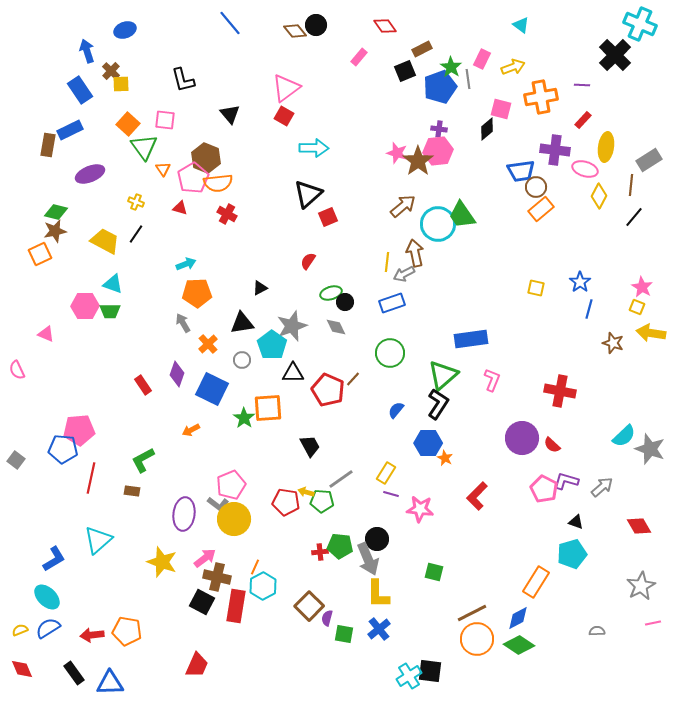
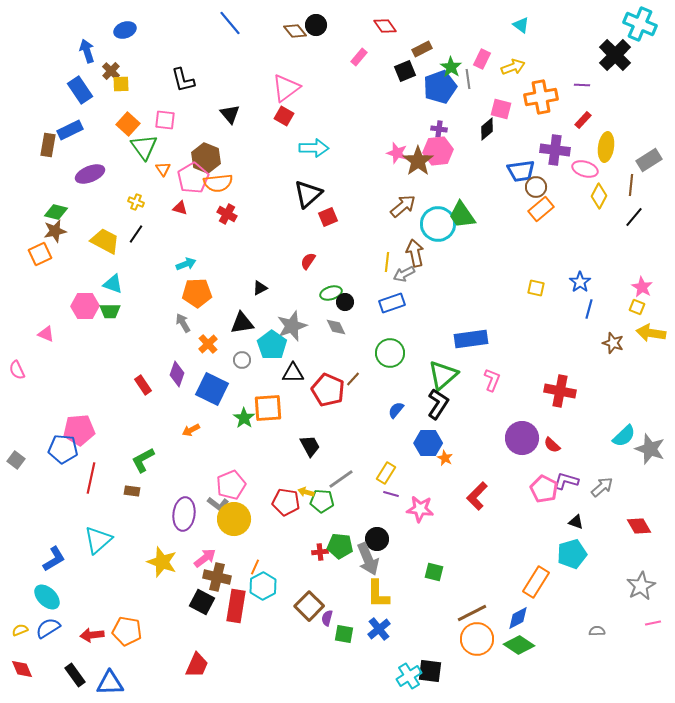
black rectangle at (74, 673): moved 1 px right, 2 px down
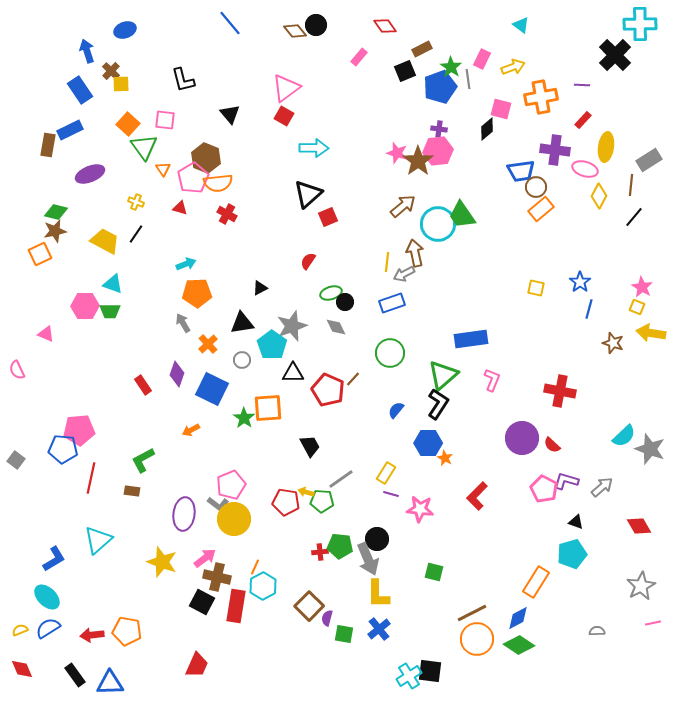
cyan cross at (640, 24): rotated 24 degrees counterclockwise
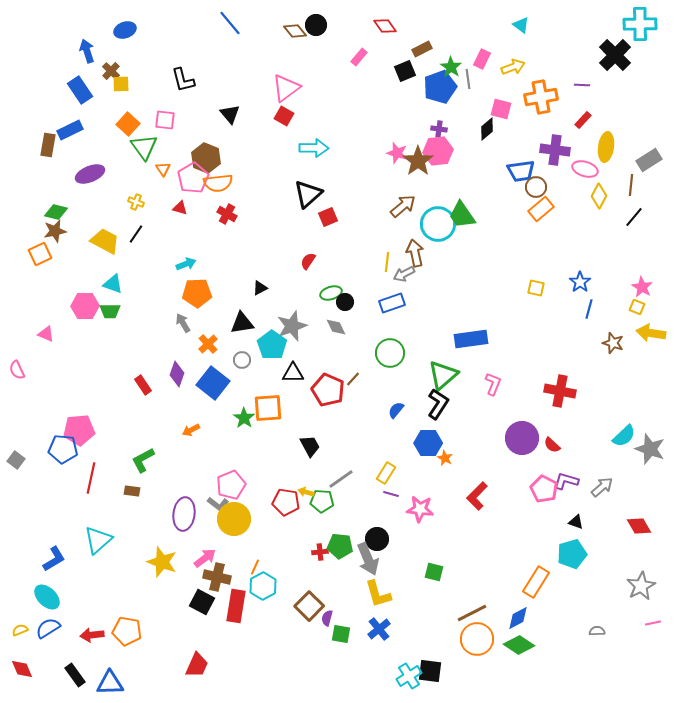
pink L-shape at (492, 380): moved 1 px right, 4 px down
blue square at (212, 389): moved 1 px right, 6 px up; rotated 12 degrees clockwise
yellow L-shape at (378, 594): rotated 16 degrees counterclockwise
green square at (344, 634): moved 3 px left
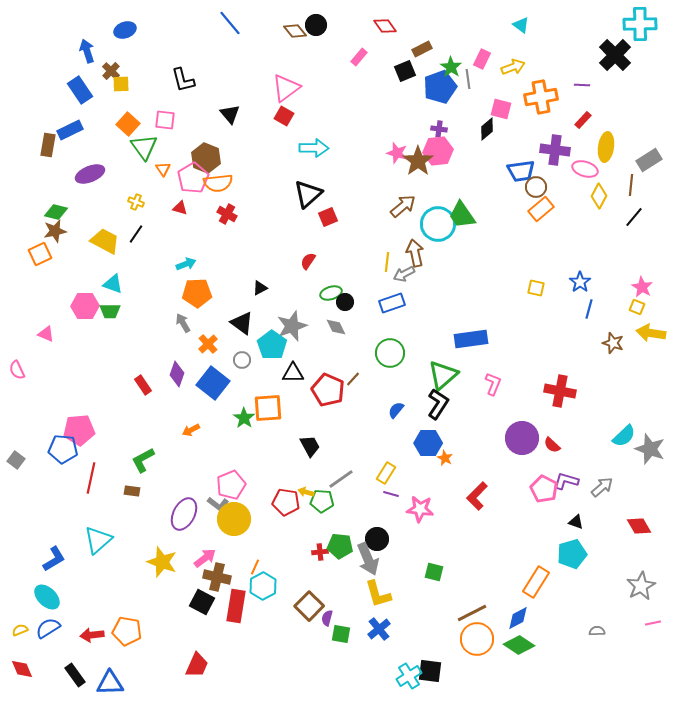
black triangle at (242, 323): rotated 45 degrees clockwise
purple ellipse at (184, 514): rotated 20 degrees clockwise
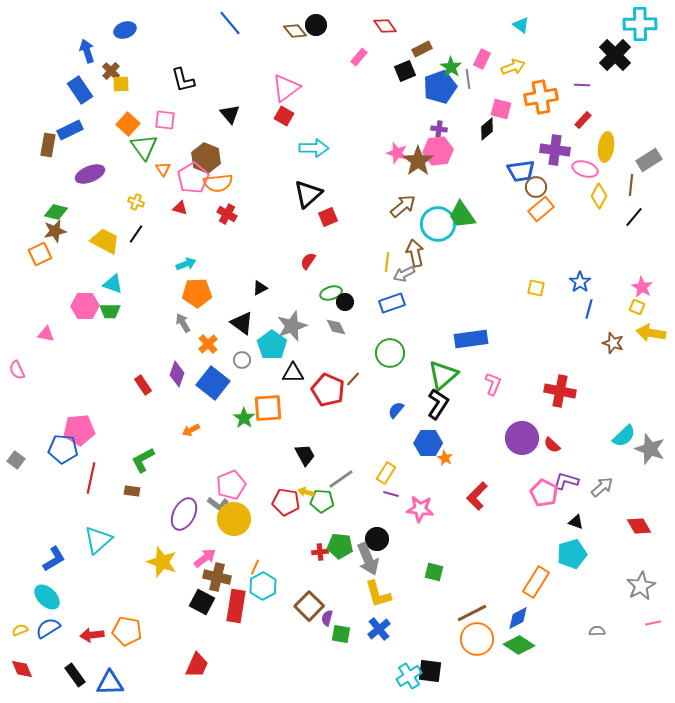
pink triangle at (46, 334): rotated 12 degrees counterclockwise
black trapezoid at (310, 446): moved 5 px left, 9 px down
pink pentagon at (544, 489): moved 4 px down
